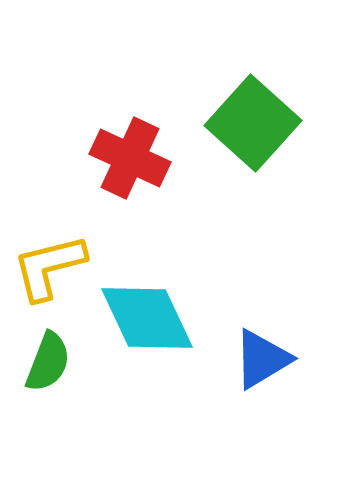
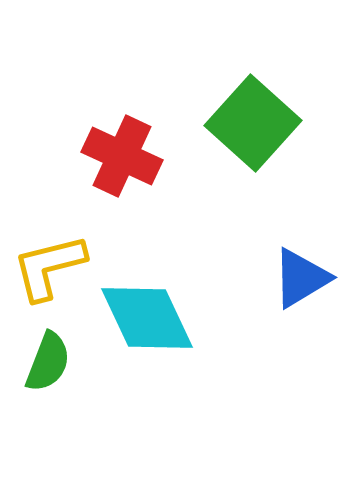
red cross: moved 8 px left, 2 px up
blue triangle: moved 39 px right, 81 px up
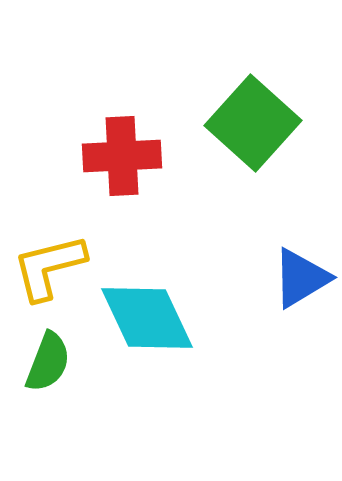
red cross: rotated 28 degrees counterclockwise
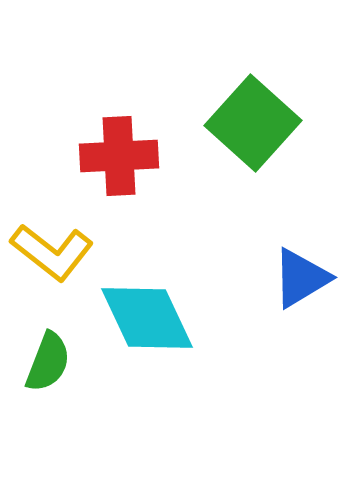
red cross: moved 3 px left
yellow L-shape: moved 3 px right, 15 px up; rotated 128 degrees counterclockwise
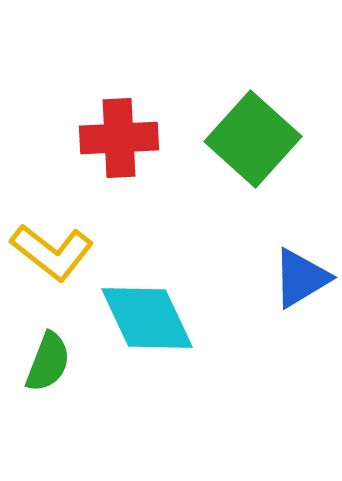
green square: moved 16 px down
red cross: moved 18 px up
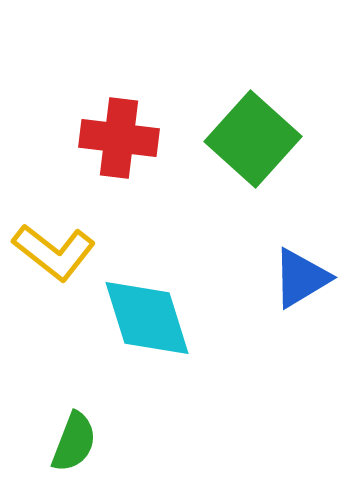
red cross: rotated 10 degrees clockwise
yellow L-shape: moved 2 px right
cyan diamond: rotated 8 degrees clockwise
green semicircle: moved 26 px right, 80 px down
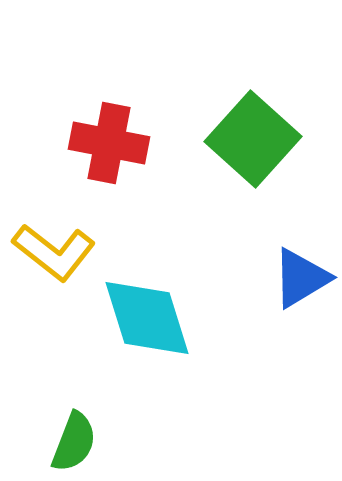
red cross: moved 10 px left, 5 px down; rotated 4 degrees clockwise
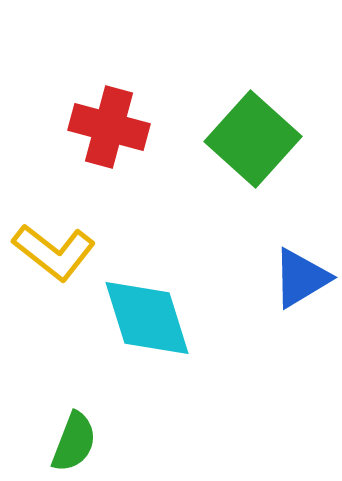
red cross: moved 16 px up; rotated 4 degrees clockwise
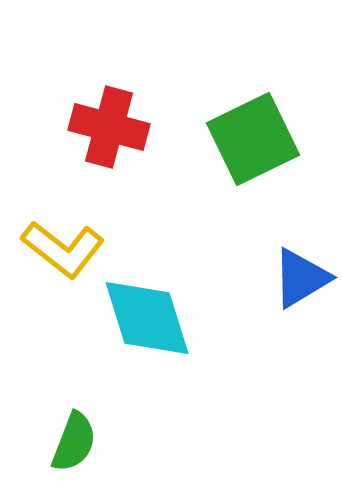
green square: rotated 22 degrees clockwise
yellow L-shape: moved 9 px right, 3 px up
